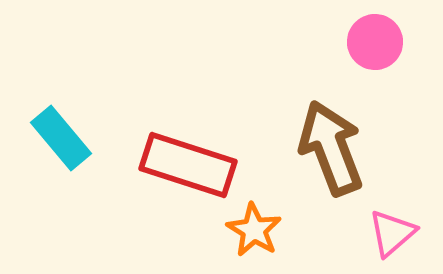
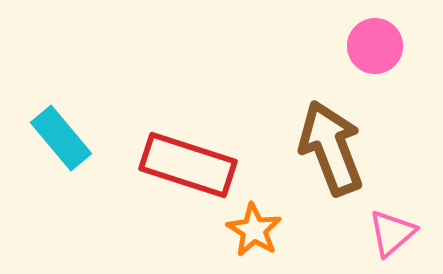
pink circle: moved 4 px down
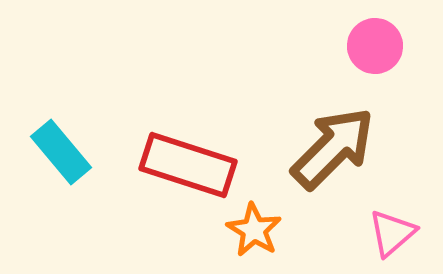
cyan rectangle: moved 14 px down
brown arrow: moved 2 px right; rotated 66 degrees clockwise
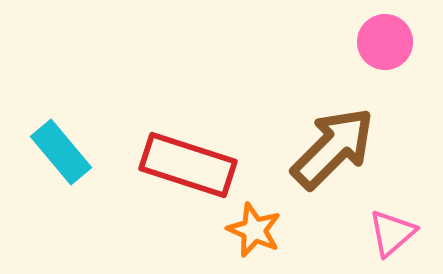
pink circle: moved 10 px right, 4 px up
orange star: rotated 8 degrees counterclockwise
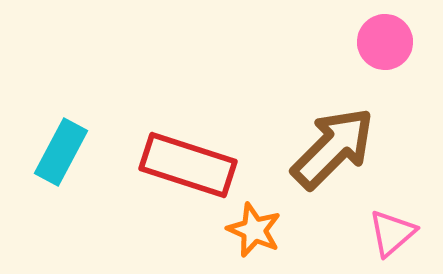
cyan rectangle: rotated 68 degrees clockwise
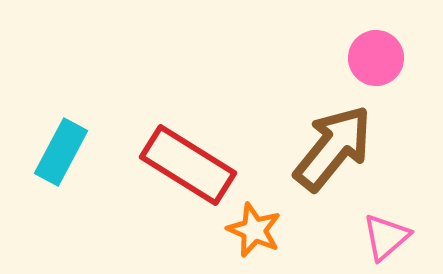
pink circle: moved 9 px left, 16 px down
brown arrow: rotated 6 degrees counterclockwise
red rectangle: rotated 14 degrees clockwise
pink triangle: moved 6 px left, 4 px down
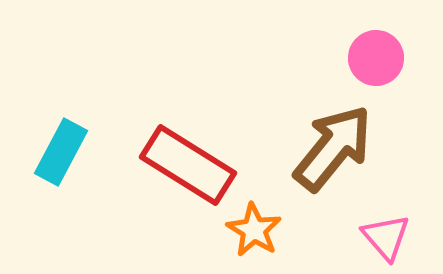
orange star: rotated 8 degrees clockwise
pink triangle: rotated 30 degrees counterclockwise
